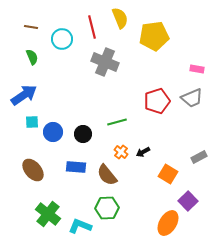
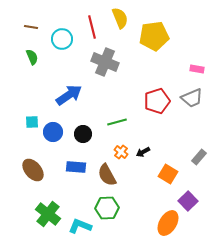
blue arrow: moved 45 px right
gray rectangle: rotated 21 degrees counterclockwise
brown semicircle: rotated 10 degrees clockwise
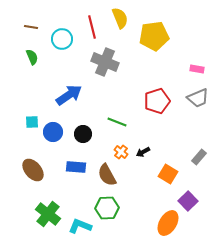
gray trapezoid: moved 6 px right
green line: rotated 36 degrees clockwise
